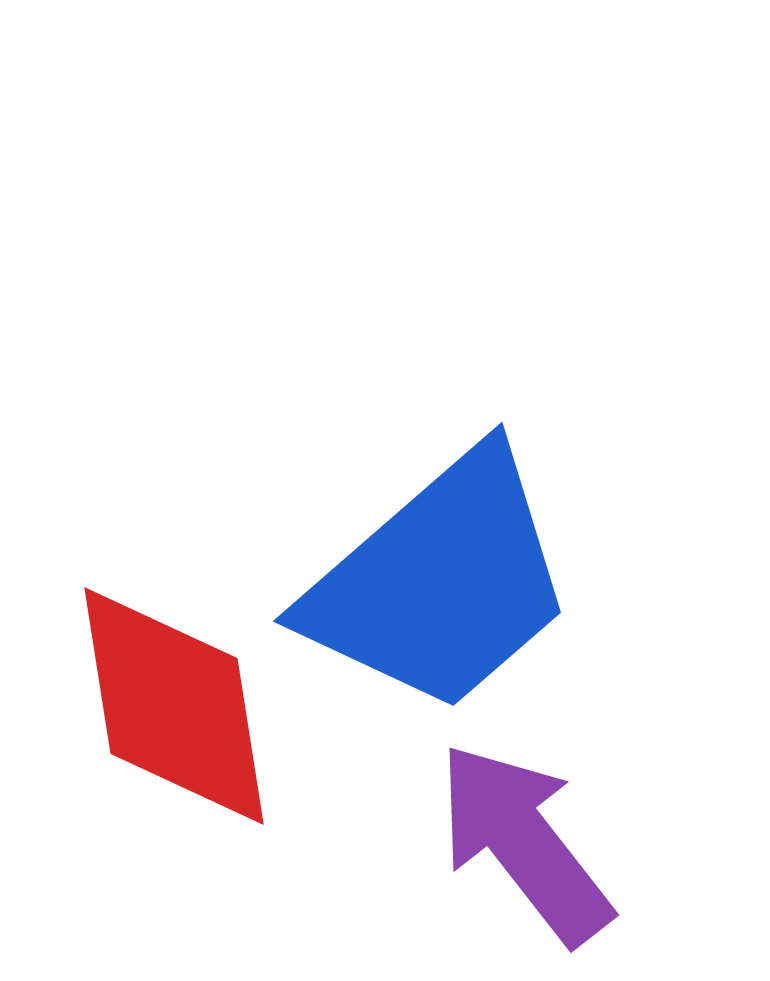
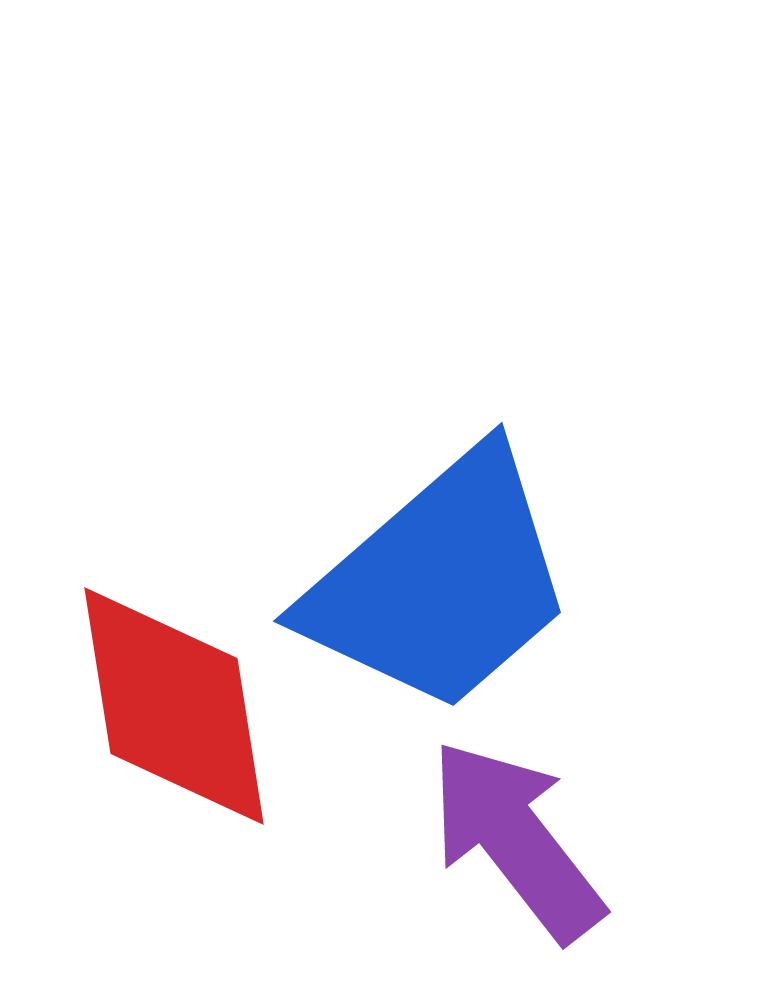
purple arrow: moved 8 px left, 3 px up
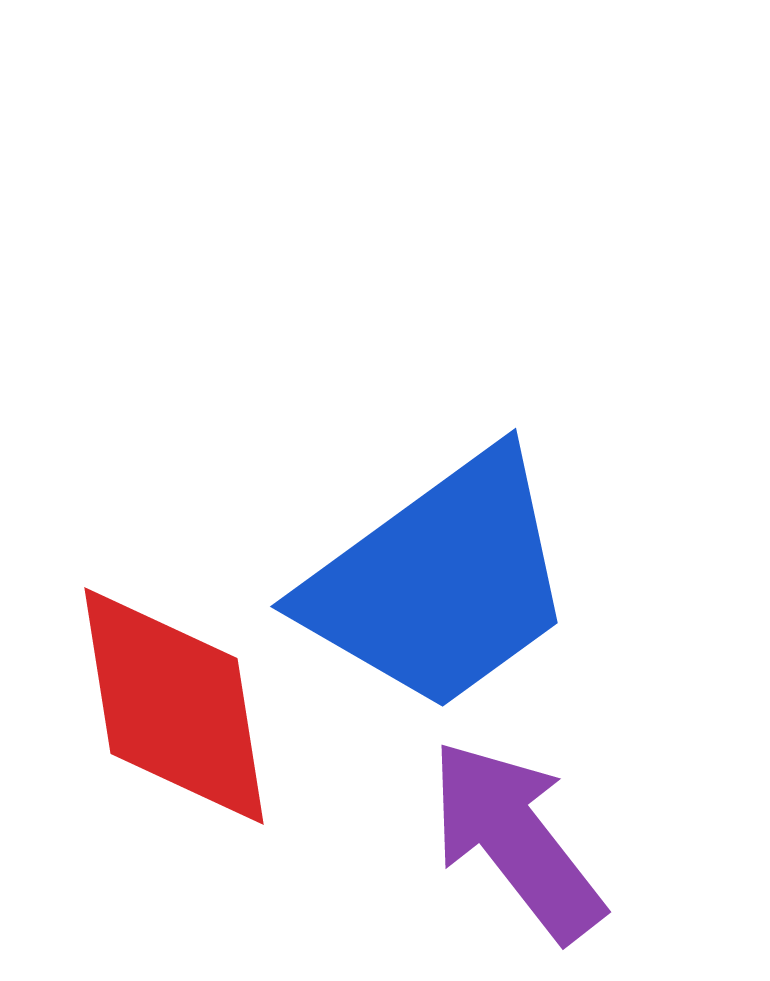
blue trapezoid: rotated 5 degrees clockwise
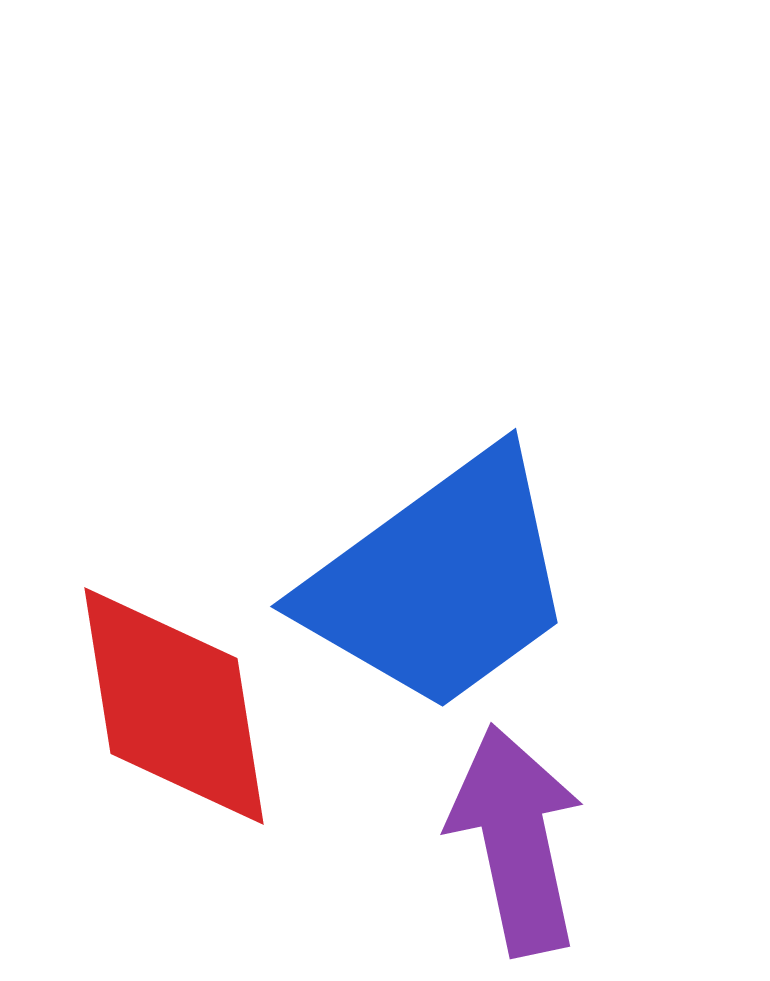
purple arrow: rotated 26 degrees clockwise
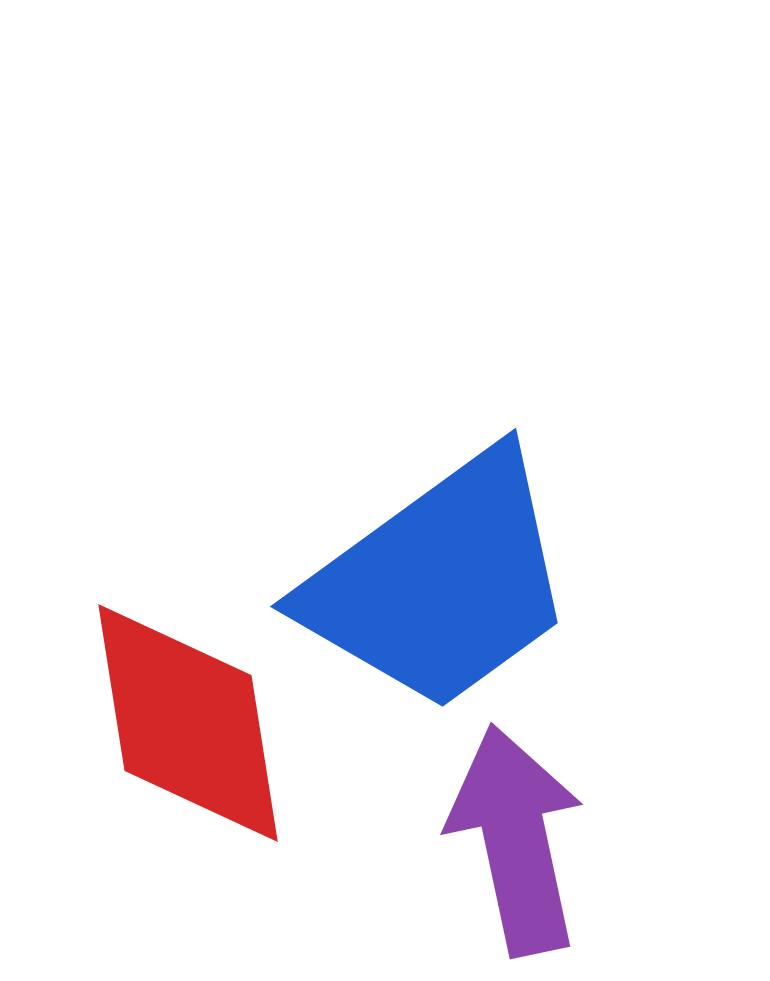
red diamond: moved 14 px right, 17 px down
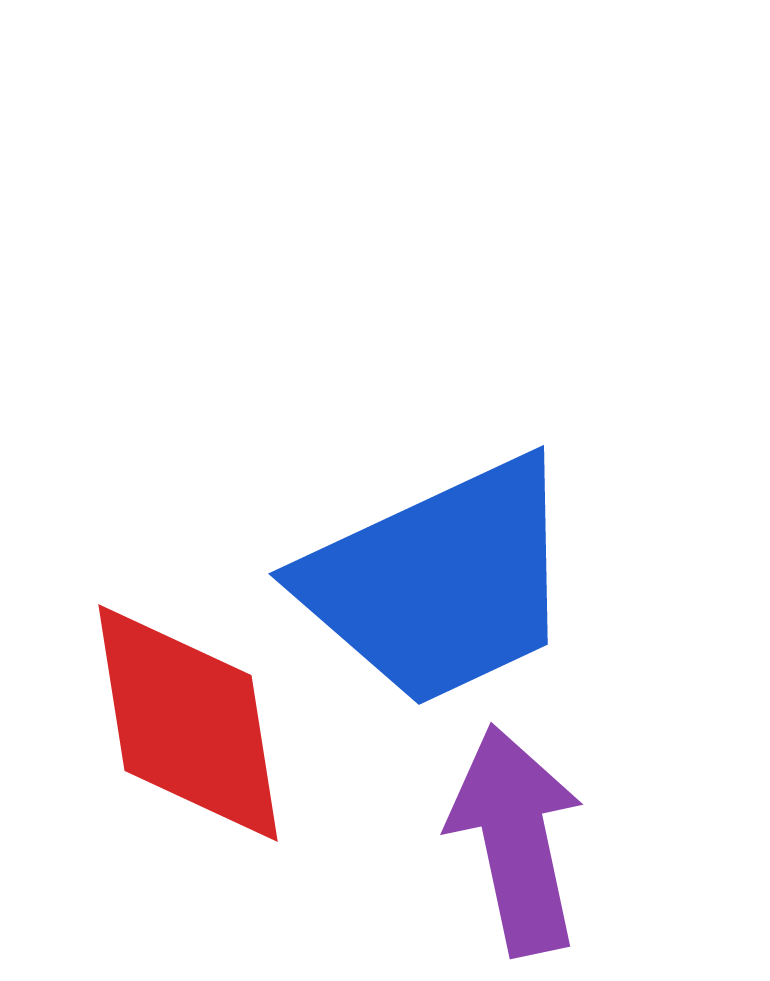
blue trapezoid: rotated 11 degrees clockwise
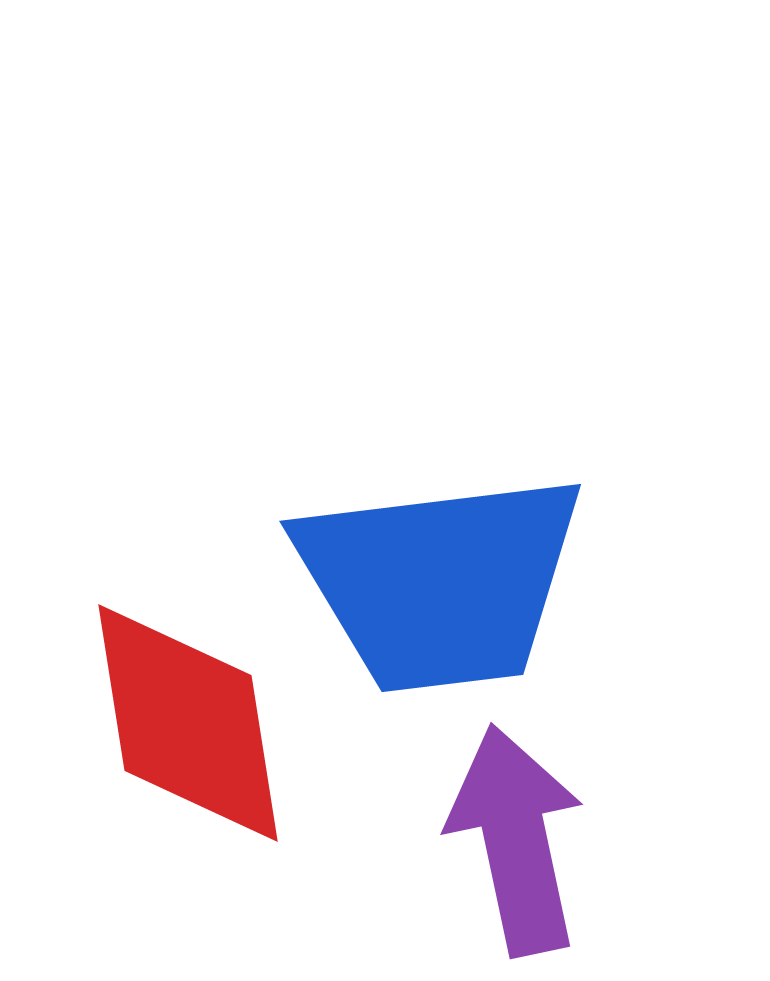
blue trapezoid: rotated 18 degrees clockwise
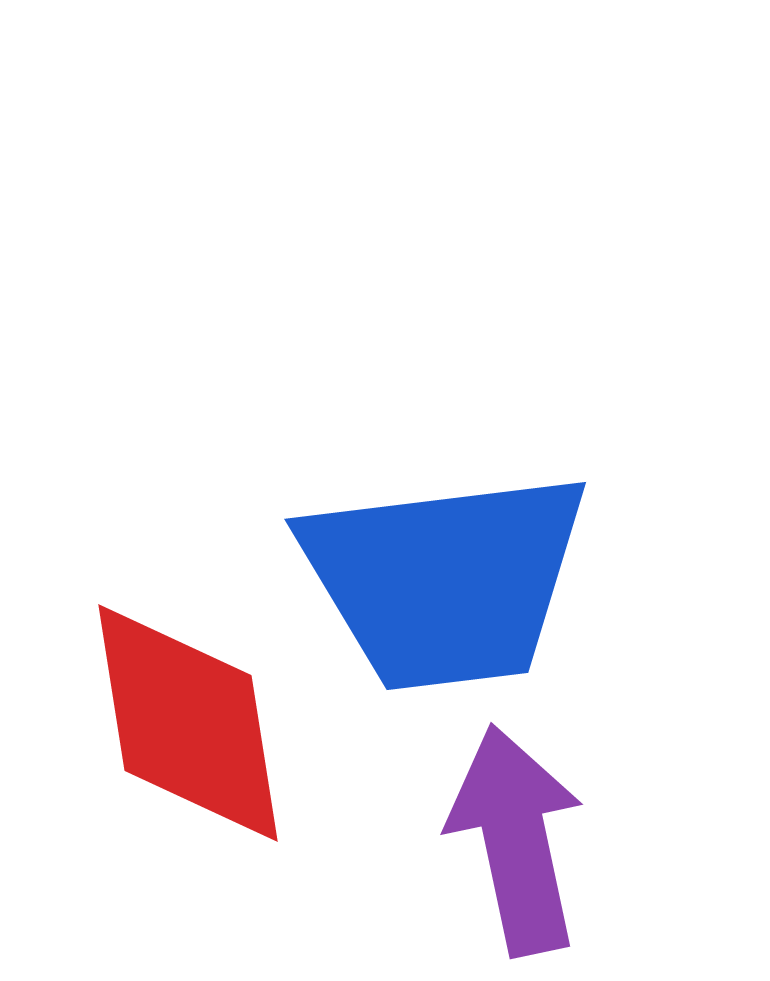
blue trapezoid: moved 5 px right, 2 px up
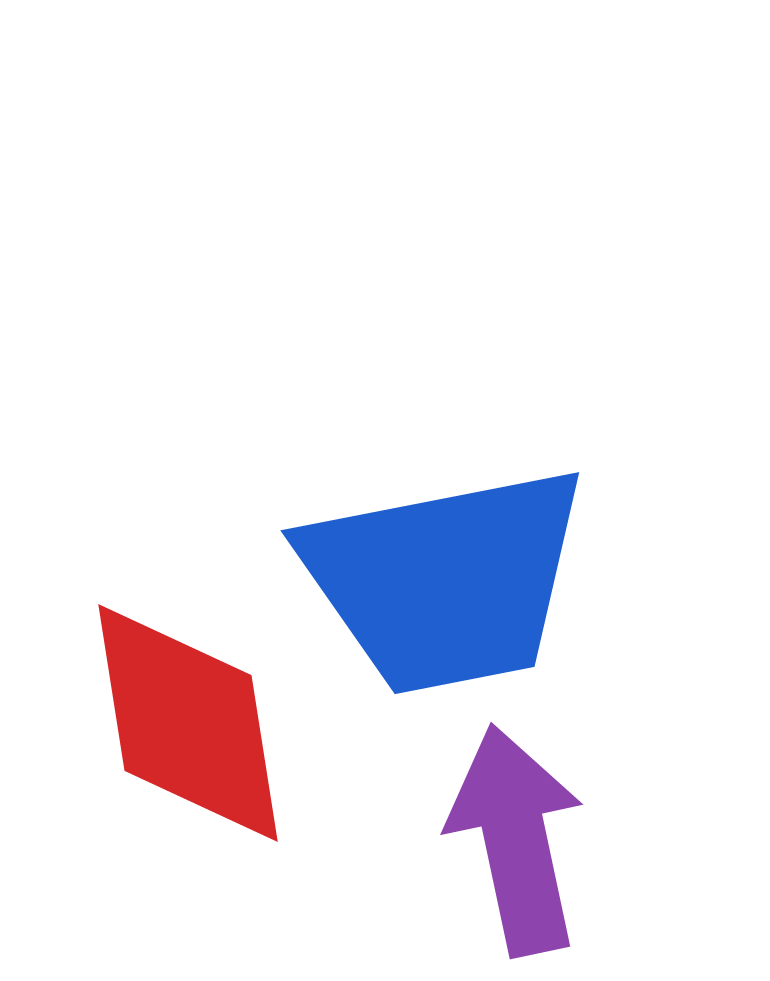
blue trapezoid: rotated 4 degrees counterclockwise
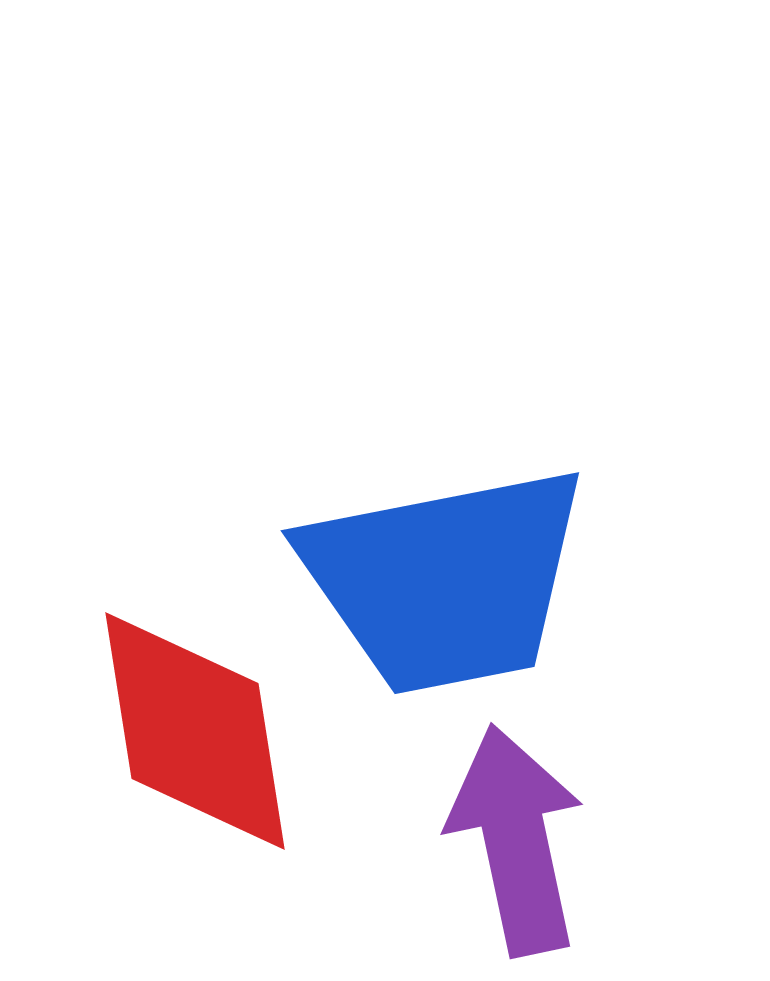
red diamond: moved 7 px right, 8 px down
